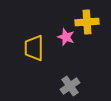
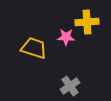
pink star: rotated 18 degrees counterclockwise
yellow trapezoid: rotated 108 degrees clockwise
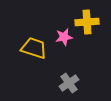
pink star: moved 2 px left; rotated 12 degrees counterclockwise
gray cross: moved 1 px left, 3 px up
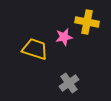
yellow cross: rotated 15 degrees clockwise
yellow trapezoid: moved 1 px right, 1 px down
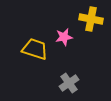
yellow cross: moved 4 px right, 3 px up
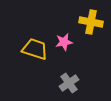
yellow cross: moved 3 px down
pink star: moved 5 px down
